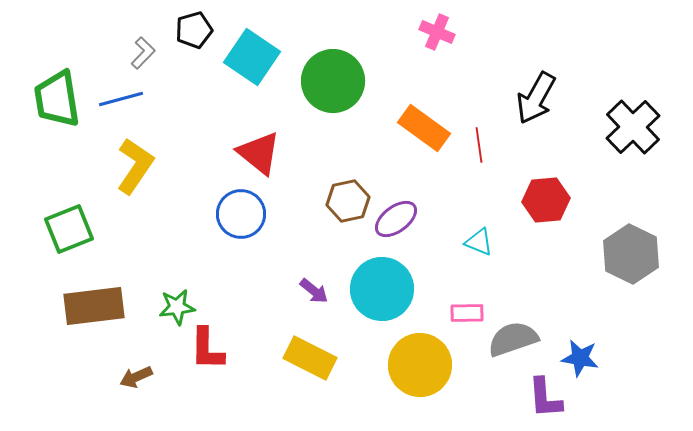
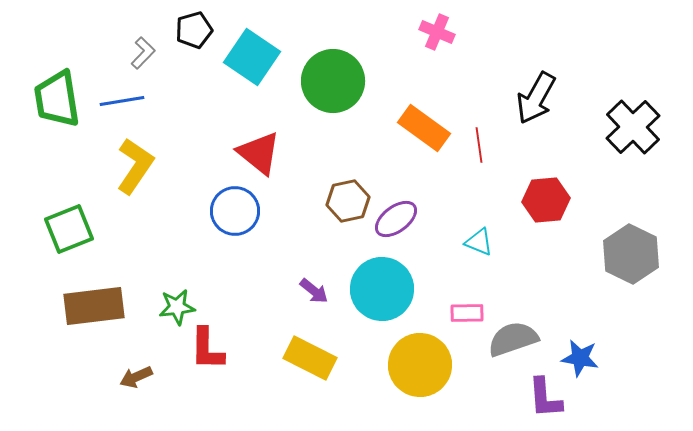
blue line: moved 1 px right, 2 px down; rotated 6 degrees clockwise
blue circle: moved 6 px left, 3 px up
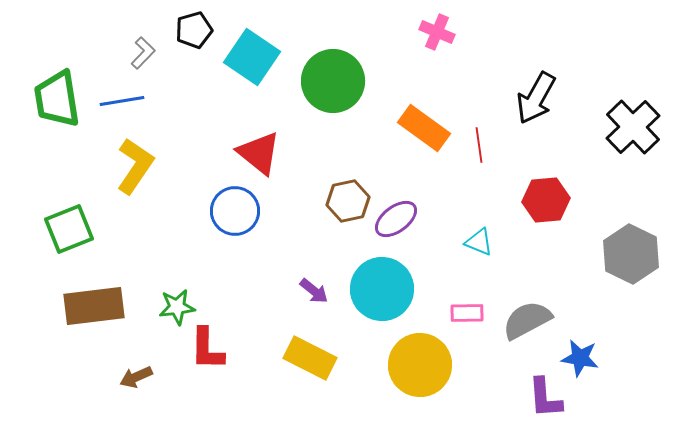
gray semicircle: moved 14 px right, 19 px up; rotated 9 degrees counterclockwise
